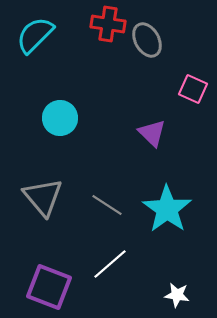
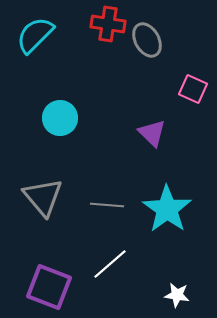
gray line: rotated 28 degrees counterclockwise
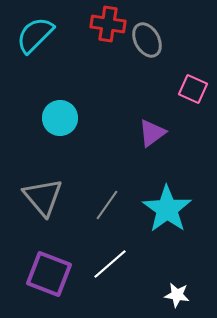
purple triangle: rotated 40 degrees clockwise
gray line: rotated 60 degrees counterclockwise
purple square: moved 13 px up
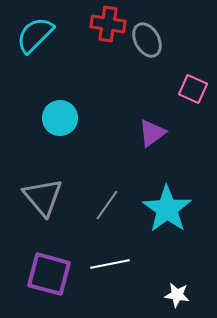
white line: rotated 30 degrees clockwise
purple square: rotated 6 degrees counterclockwise
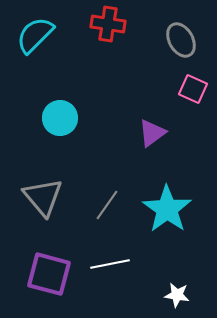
gray ellipse: moved 34 px right
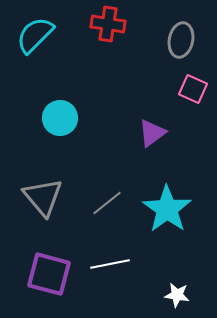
gray ellipse: rotated 40 degrees clockwise
gray line: moved 2 px up; rotated 16 degrees clockwise
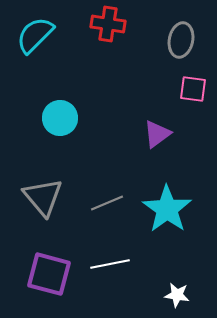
pink square: rotated 16 degrees counterclockwise
purple triangle: moved 5 px right, 1 px down
gray line: rotated 16 degrees clockwise
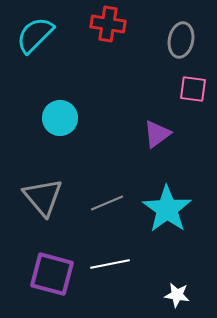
purple square: moved 3 px right
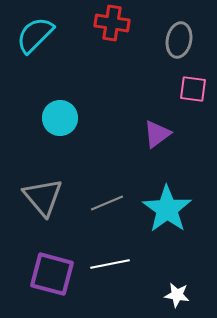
red cross: moved 4 px right, 1 px up
gray ellipse: moved 2 px left
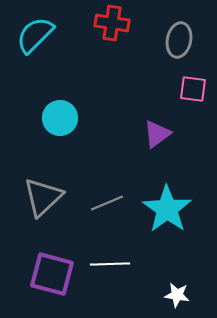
gray triangle: rotated 27 degrees clockwise
white line: rotated 9 degrees clockwise
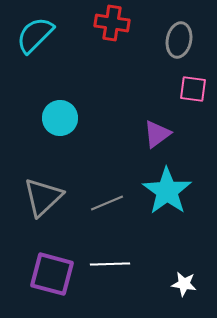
cyan star: moved 18 px up
white star: moved 7 px right, 11 px up
